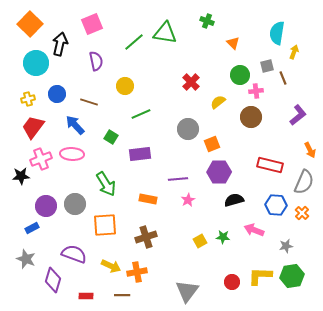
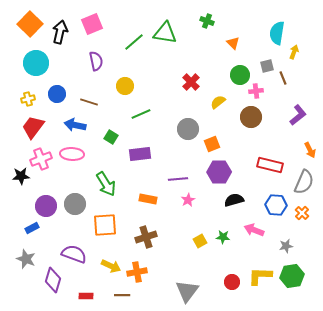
black arrow at (60, 44): moved 12 px up
blue arrow at (75, 125): rotated 35 degrees counterclockwise
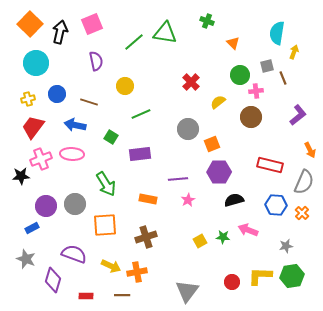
pink arrow at (254, 230): moved 6 px left
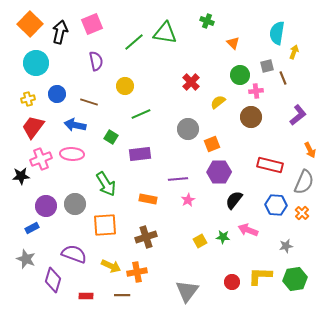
black semicircle at (234, 200): rotated 36 degrees counterclockwise
green hexagon at (292, 276): moved 3 px right, 3 px down
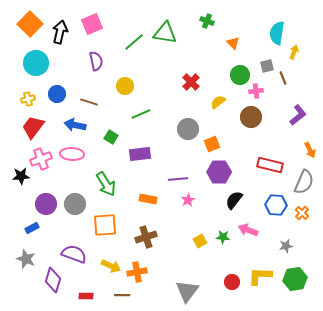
purple circle at (46, 206): moved 2 px up
